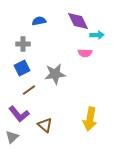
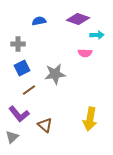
purple diamond: moved 2 px up; rotated 45 degrees counterclockwise
gray cross: moved 5 px left
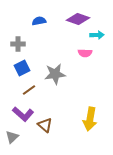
purple L-shape: moved 4 px right; rotated 10 degrees counterclockwise
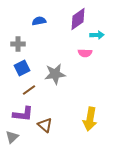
purple diamond: rotated 55 degrees counterclockwise
purple L-shape: rotated 35 degrees counterclockwise
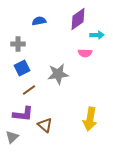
gray star: moved 3 px right
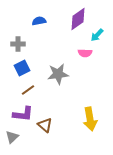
cyan arrow: rotated 136 degrees clockwise
brown line: moved 1 px left
yellow arrow: rotated 20 degrees counterclockwise
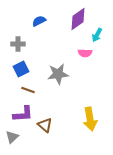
blue semicircle: rotated 16 degrees counterclockwise
cyan arrow: rotated 16 degrees counterclockwise
blue square: moved 1 px left, 1 px down
brown line: rotated 56 degrees clockwise
purple L-shape: rotated 10 degrees counterclockwise
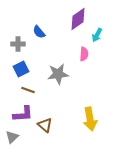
blue semicircle: moved 11 px down; rotated 104 degrees counterclockwise
pink semicircle: moved 1 px left, 1 px down; rotated 88 degrees counterclockwise
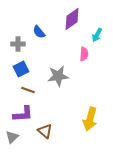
purple diamond: moved 6 px left
gray star: moved 2 px down
yellow arrow: rotated 25 degrees clockwise
brown triangle: moved 6 px down
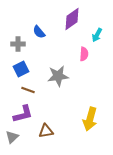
purple L-shape: rotated 10 degrees counterclockwise
brown triangle: moved 1 px right; rotated 49 degrees counterclockwise
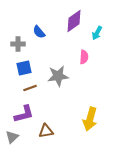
purple diamond: moved 2 px right, 2 px down
cyan arrow: moved 2 px up
pink semicircle: moved 3 px down
blue square: moved 3 px right, 1 px up; rotated 14 degrees clockwise
brown line: moved 2 px right, 2 px up; rotated 40 degrees counterclockwise
purple L-shape: moved 1 px right
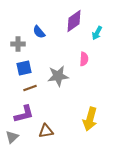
pink semicircle: moved 2 px down
